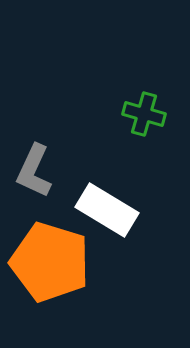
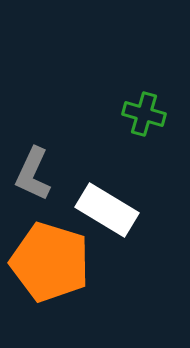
gray L-shape: moved 1 px left, 3 px down
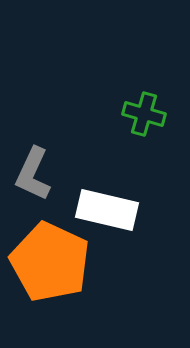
white rectangle: rotated 18 degrees counterclockwise
orange pentagon: rotated 8 degrees clockwise
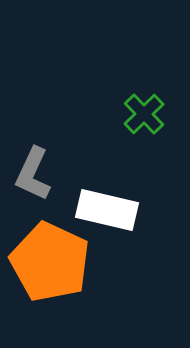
green cross: rotated 30 degrees clockwise
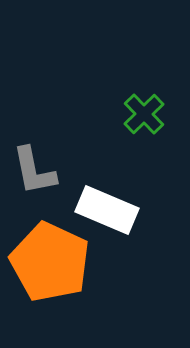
gray L-shape: moved 1 px right, 3 px up; rotated 36 degrees counterclockwise
white rectangle: rotated 10 degrees clockwise
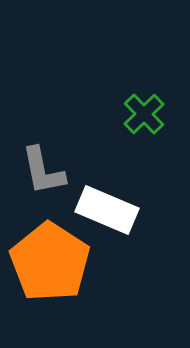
gray L-shape: moved 9 px right
orange pentagon: rotated 8 degrees clockwise
